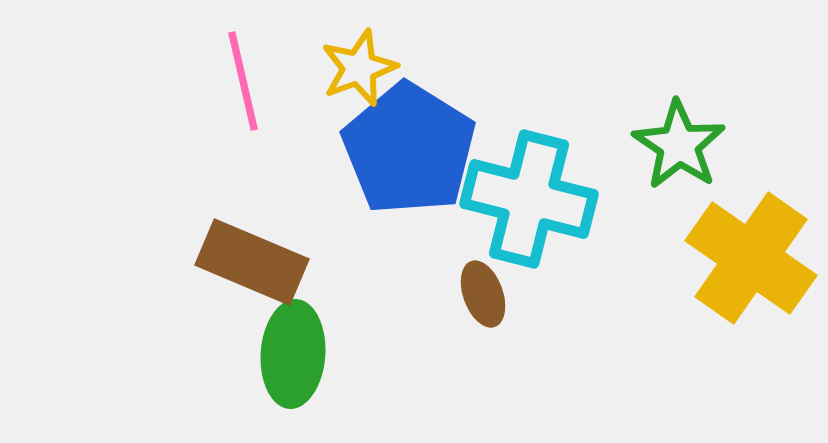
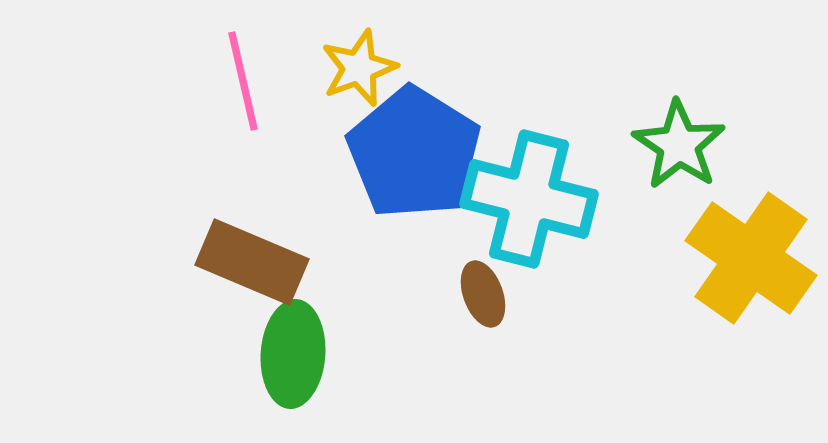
blue pentagon: moved 5 px right, 4 px down
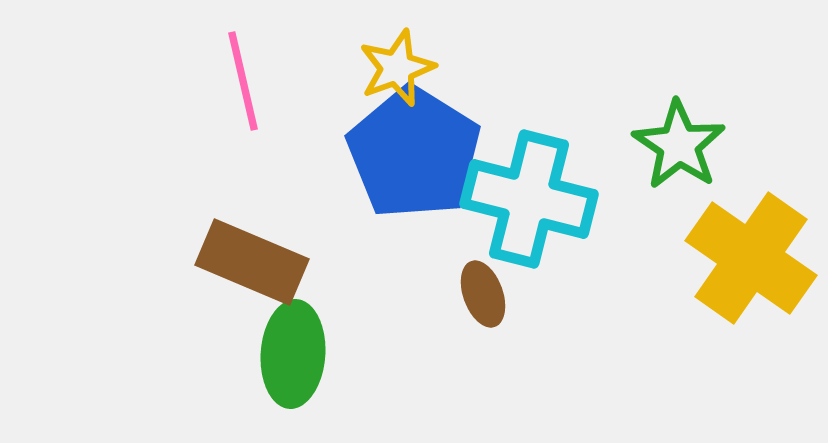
yellow star: moved 38 px right
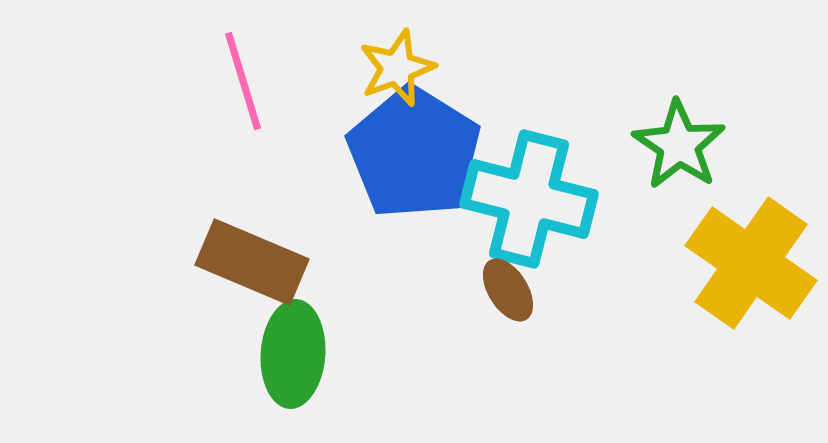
pink line: rotated 4 degrees counterclockwise
yellow cross: moved 5 px down
brown ellipse: moved 25 px right, 4 px up; rotated 12 degrees counterclockwise
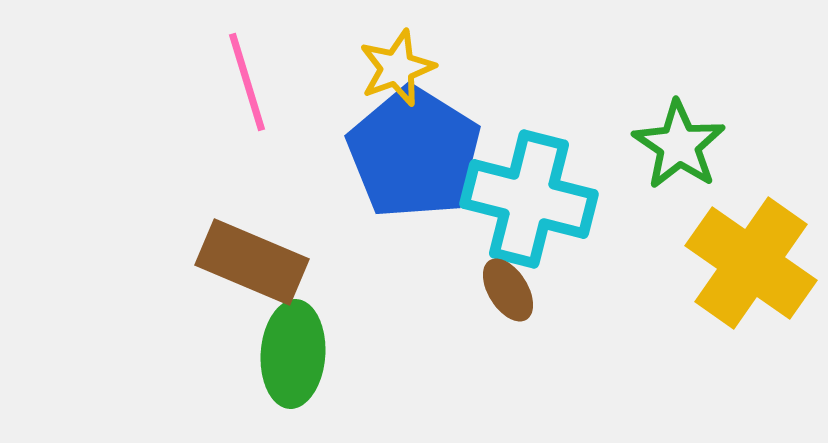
pink line: moved 4 px right, 1 px down
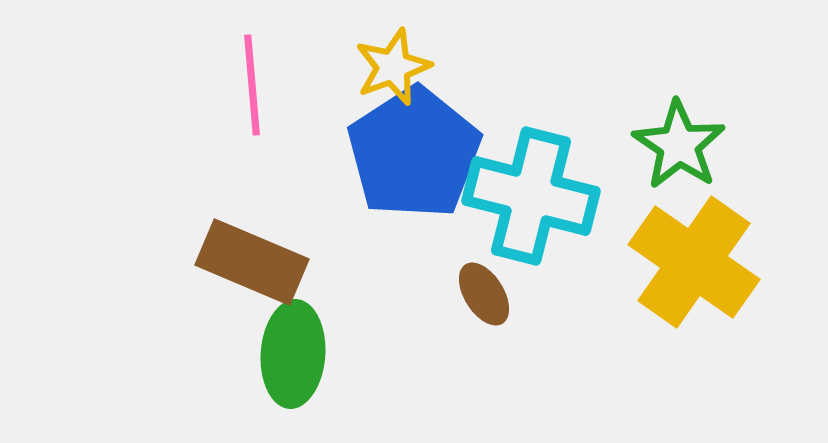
yellow star: moved 4 px left, 1 px up
pink line: moved 5 px right, 3 px down; rotated 12 degrees clockwise
blue pentagon: rotated 7 degrees clockwise
cyan cross: moved 2 px right, 3 px up
yellow cross: moved 57 px left, 1 px up
brown ellipse: moved 24 px left, 4 px down
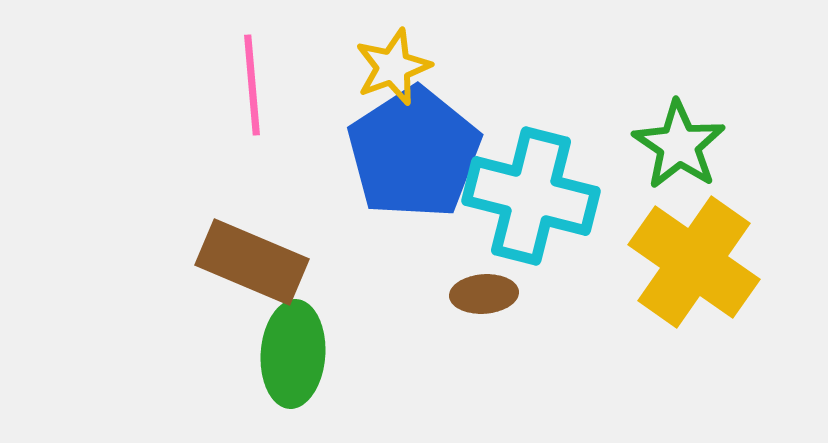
brown ellipse: rotated 62 degrees counterclockwise
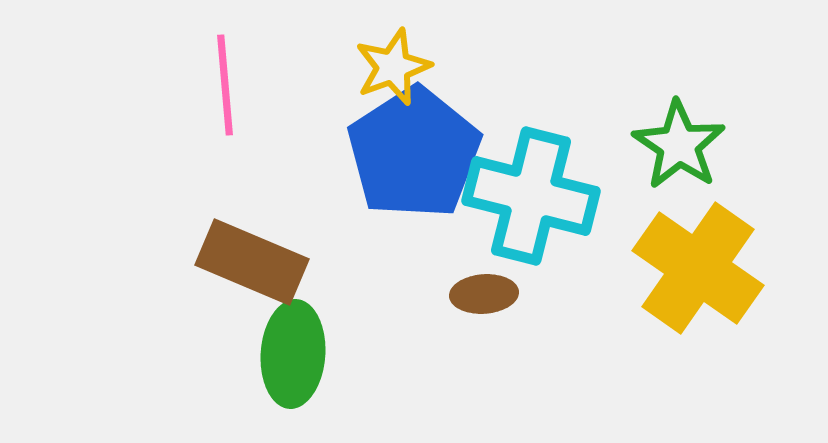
pink line: moved 27 px left
yellow cross: moved 4 px right, 6 px down
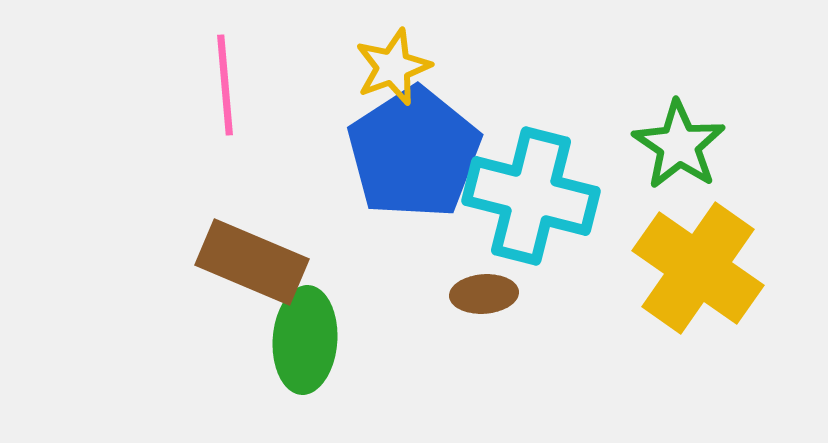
green ellipse: moved 12 px right, 14 px up
